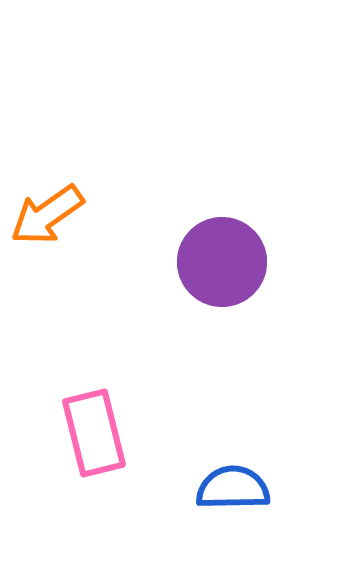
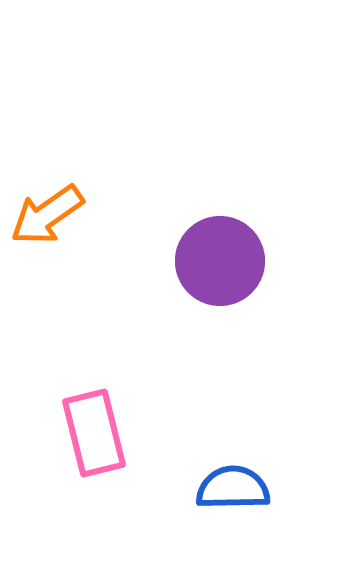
purple circle: moved 2 px left, 1 px up
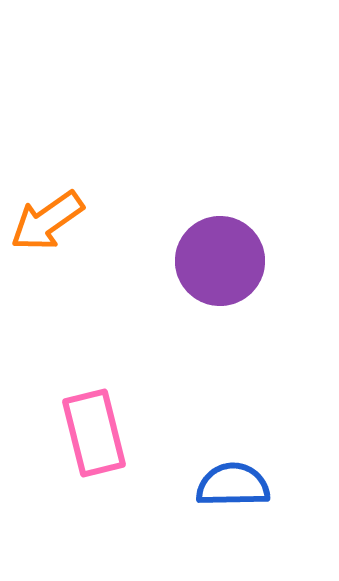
orange arrow: moved 6 px down
blue semicircle: moved 3 px up
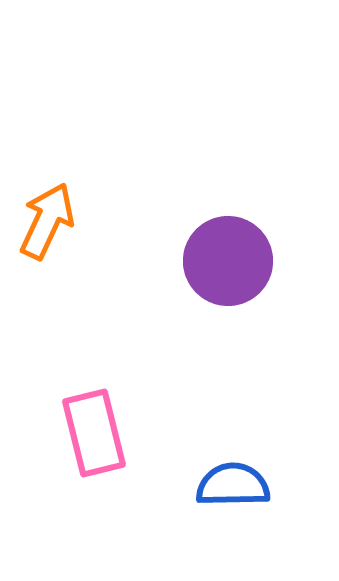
orange arrow: rotated 150 degrees clockwise
purple circle: moved 8 px right
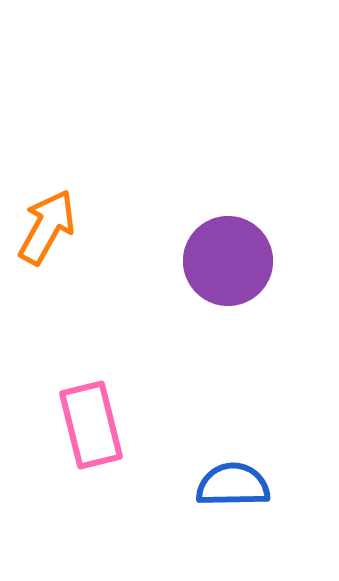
orange arrow: moved 6 px down; rotated 4 degrees clockwise
pink rectangle: moved 3 px left, 8 px up
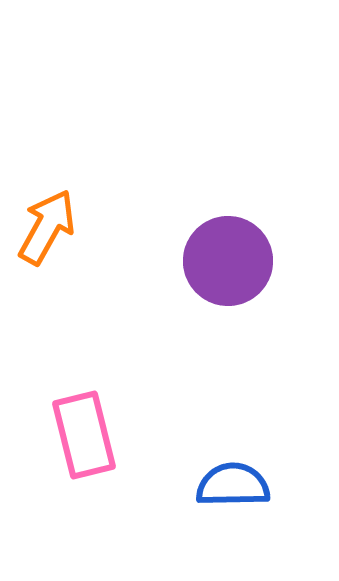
pink rectangle: moved 7 px left, 10 px down
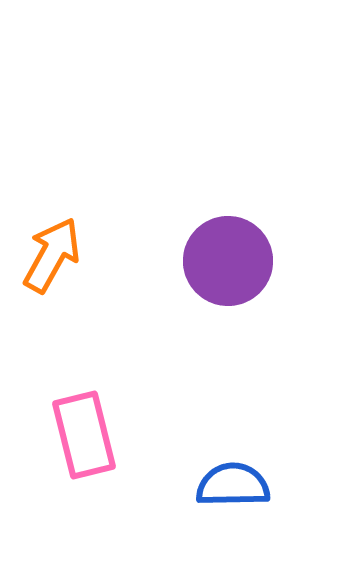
orange arrow: moved 5 px right, 28 px down
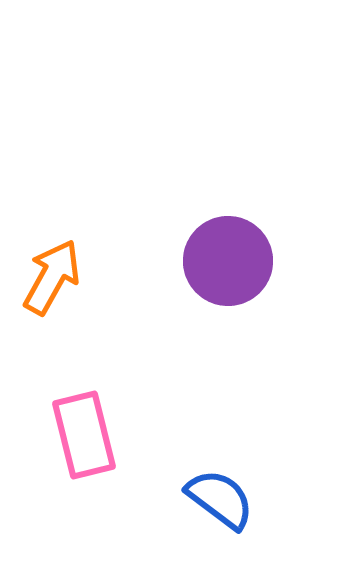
orange arrow: moved 22 px down
blue semicircle: moved 13 px left, 14 px down; rotated 38 degrees clockwise
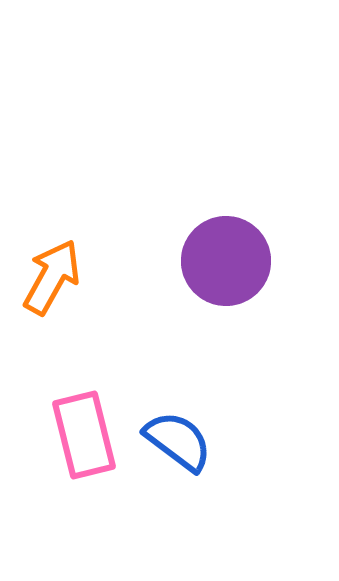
purple circle: moved 2 px left
blue semicircle: moved 42 px left, 58 px up
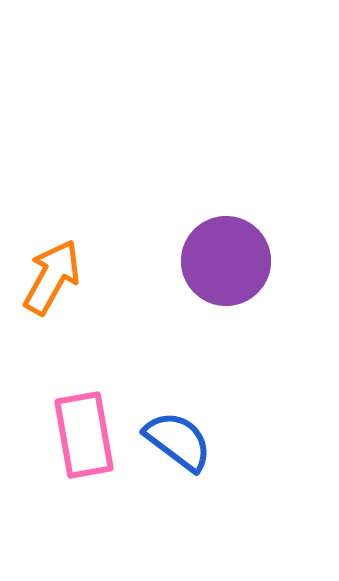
pink rectangle: rotated 4 degrees clockwise
